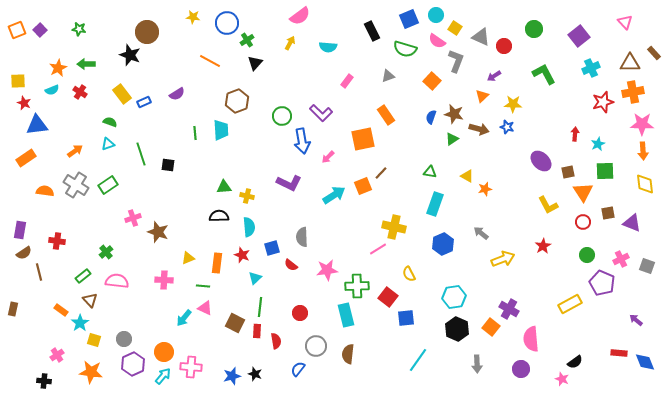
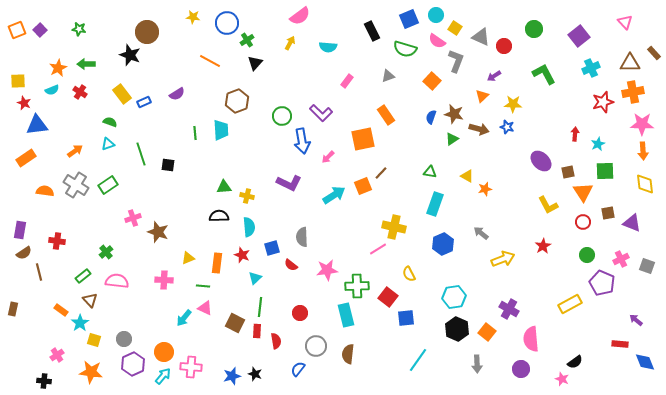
orange square at (491, 327): moved 4 px left, 5 px down
red rectangle at (619, 353): moved 1 px right, 9 px up
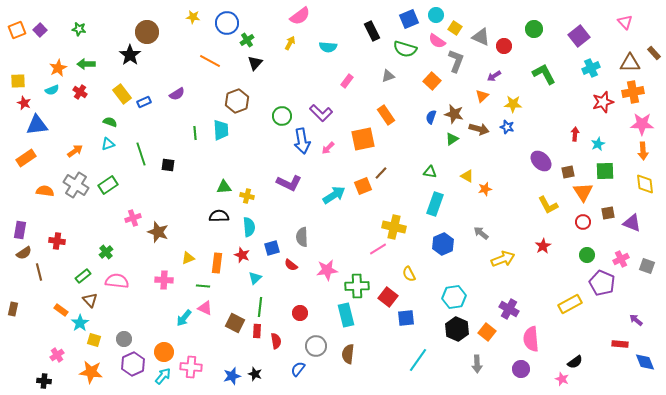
black star at (130, 55): rotated 15 degrees clockwise
pink arrow at (328, 157): moved 9 px up
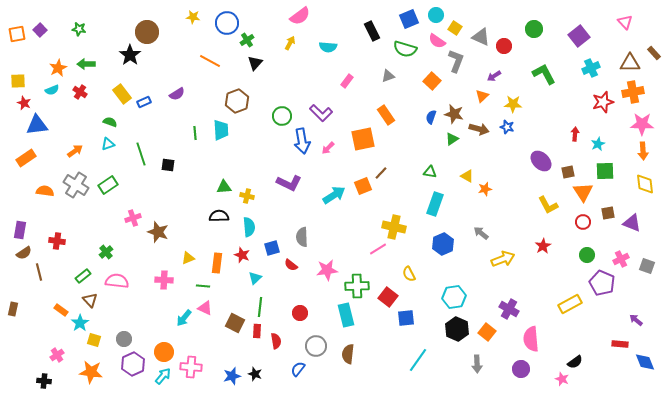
orange square at (17, 30): moved 4 px down; rotated 12 degrees clockwise
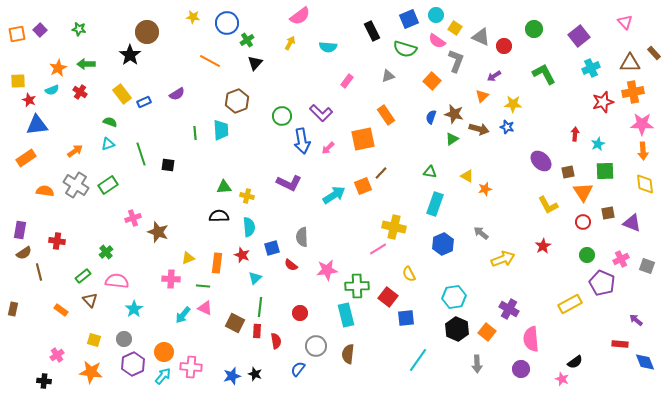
red star at (24, 103): moved 5 px right, 3 px up
pink cross at (164, 280): moved 7 px right, 1 px up
cyan arrow at (184, 318): moved 1 px left, 3 px up
cyan star at (80, 323): moved 54 px right, 14 px up
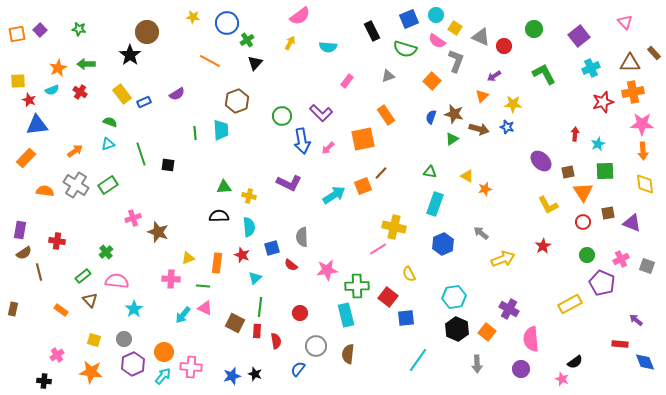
orange rectangle at (26, 158): rotated 12 degrees counterclockwise
yellow cross at (247, 196): moved 2 px right
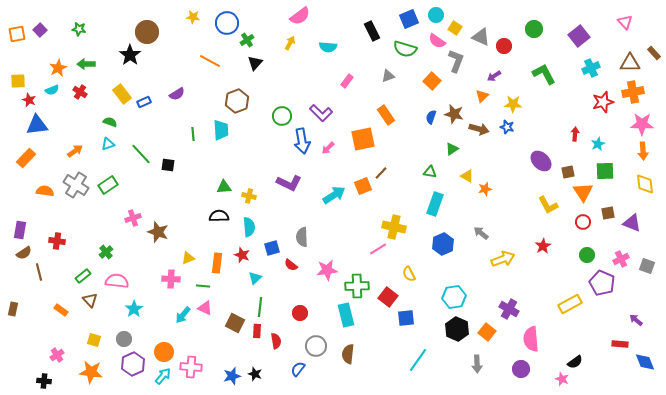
green line at (195, 133): moved 2 px left, 1 px down
green triangle at (452, 139): moved 10 px down
green line at (141, 154): rotated 25 degrees counterclockwise
